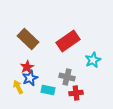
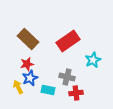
red star: moved 3 px up; rotated 16 degrees clockwise
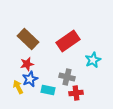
blue star: moved 1 px down
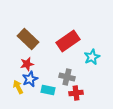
cyan star: moved 1 px left, 3 px up
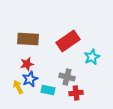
brown rectangle: rotated 40 degrees counterclockwise
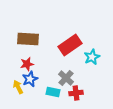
red rectangle: moved 2 px right, 4 px down
gray cross: moved 1 px left, 1 px down; rotated 28 degrees clockwise
cyan rectangle: moved 5 px right, 2 px down
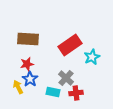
blue star: rotated 14 degrees counterclockwise
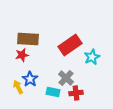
red star: moved 5 px left, 9 px up
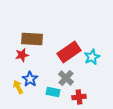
brown rectangle: moved 4 px right
red rectangle: moved 1 px left, 7 px down
red cross: moved 3 px right, 4 px down
